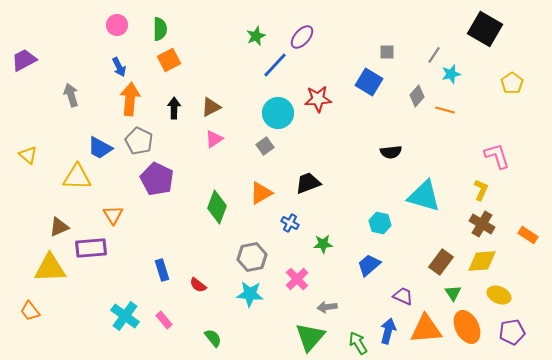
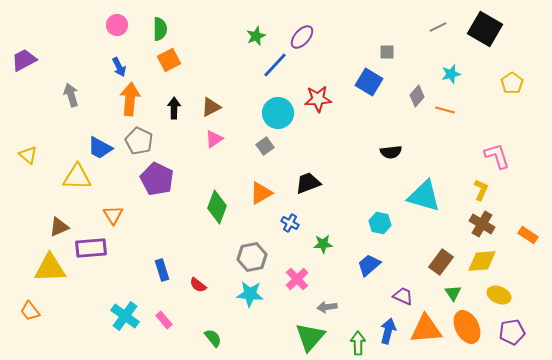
gray line at (434, 55): moved 4 px right, 28 px up; rotated 30 degrees clockwise
green arrow at (358, 343): rotated 30 degrees clockwise
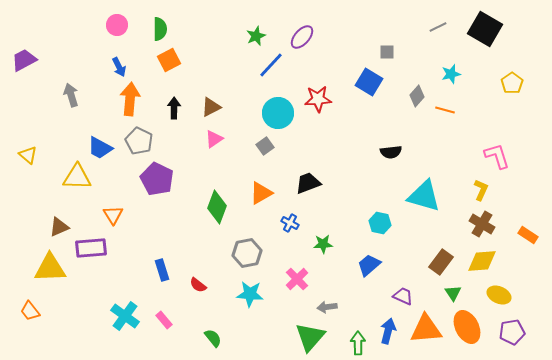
blue line at (275, 65): moved 4 px left
gray hexagon at (252, 257): moved 5 px left, 4 px up
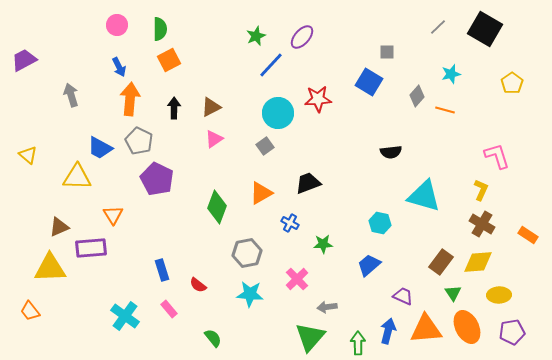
gray line at (438, 27): rotated 18 degrees counterclockwise
yellow diamond at (482, 261): moved 4 px left, 1 px down
yellow ellipse at (499, 295): rotated 25 degrees counterclockwise
pink rectangle at (164, 320): moved 5 px right, 11 px up
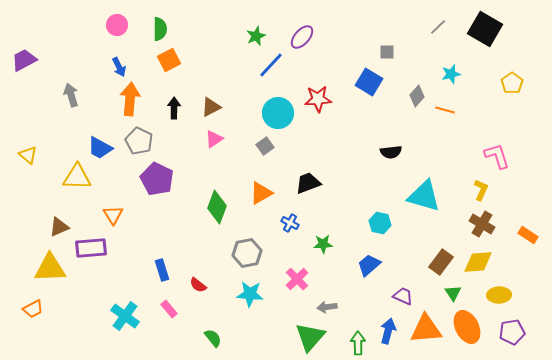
orange trapezoid at (30, 311): moved 3 px right, 2 px up; rotated 80 degrees counterclockwise
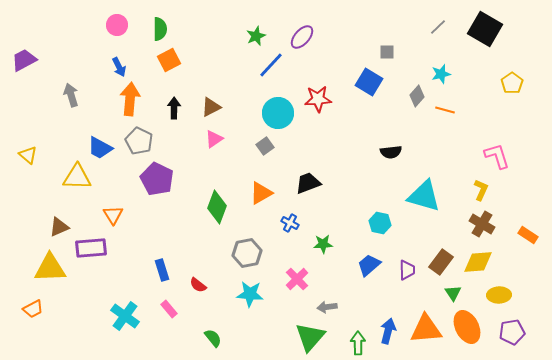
cyan star at (451, 74): moved 10 px left
purple trapezoid at (403, 296): moved 4 px right, 26 px up; rotated 65 degrees clockwise
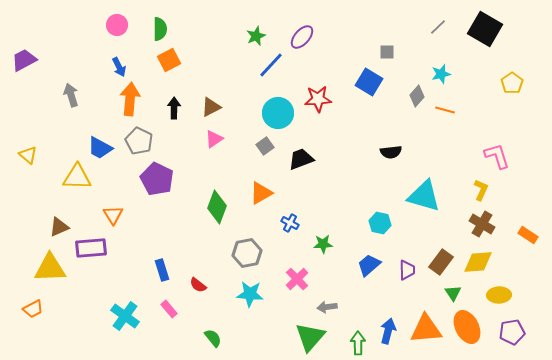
black trapezoid at (308, 183): moved 7 px left, 24 px up
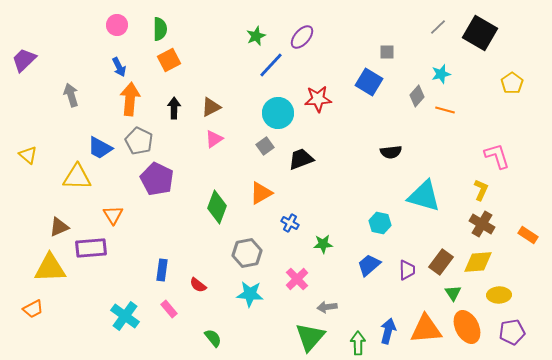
black square at (485, 29): moved 5 px left, 4 px down
purple trapezoid at (24, 60): rotated 16 degrees counterclockwise
blue rectangle at (162, 270): rotated 25 degrees clockwise
